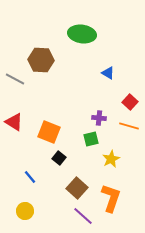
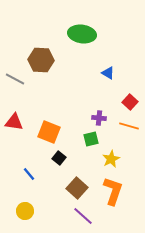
red triangle: rotated 24 degrees counterclockwise
blue line: moved 1 px left, 3 px up
orange L-shape: moved 2 px right, 7 px up
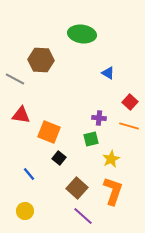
red triangle: moved 7 px right, 7 px up
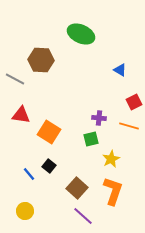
green ellipse: moved 1 px left; rotated 16 degrees clockwise
blue triangle: moved 12 px right, 3 px up
red square: moved 4 px right; rotated 21 degrees clockwise
orange square: rotated 10 degrees clockwise
black square: moved 10 px left, 8 px down
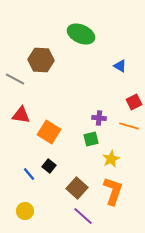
blue triangle: moved 4 px up
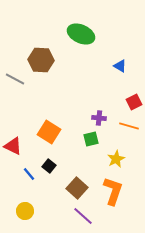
red triangle: moved 8 px left, 31 px down; rotated 18 degrees clockwise
yellow star: moved 5 px right
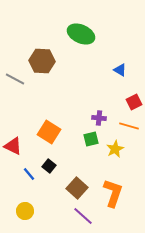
brown hexagon: moved 1 px right, 1 px down
blue triangle: moved 4 px down
yellow star: moved 1 px left, 10 px up
orange L-shape: moved 2 px down
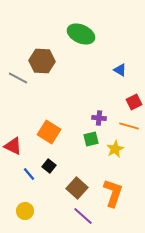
gray line: moved 3 px right, 1 px up
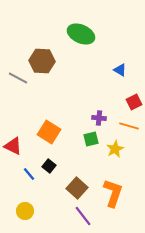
purple line: rotated 10 degrees clockwise
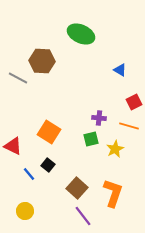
black square: moved 1 px left, 1 px up
